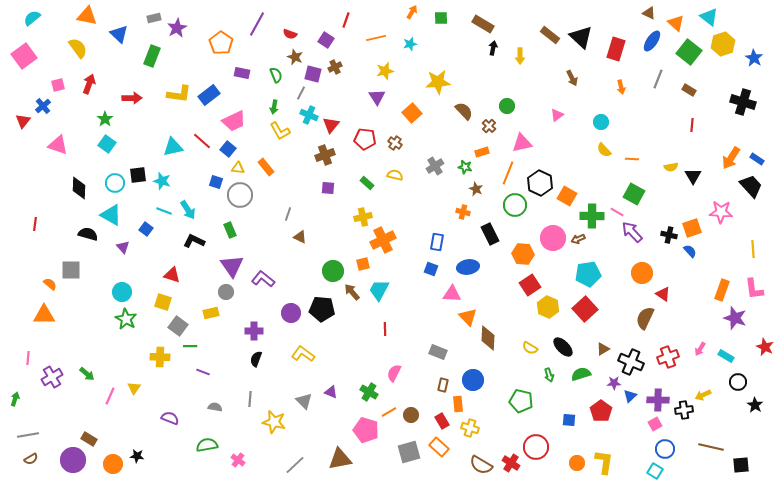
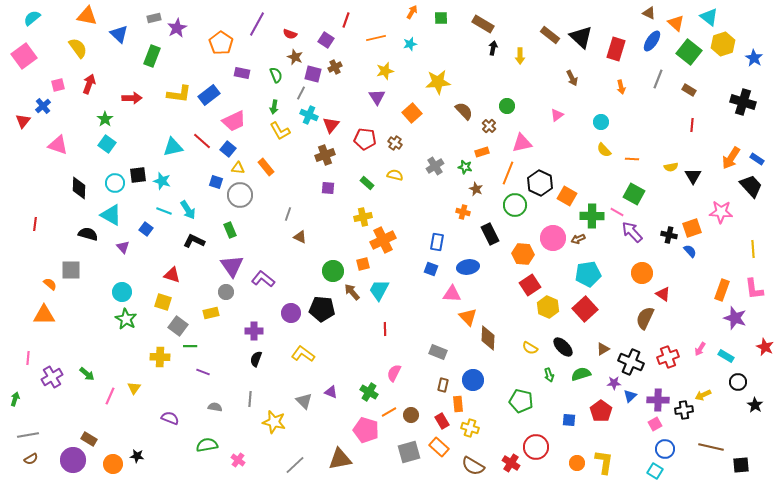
brown semicircle at (481, 465): moved 8 px left, 1 px down
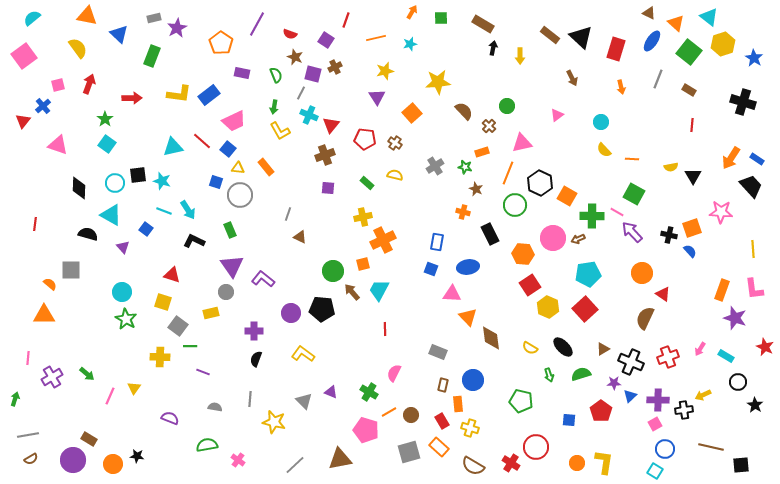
brown diamond at (488, 338): moved 3 px right; rotated 10 degrees counterclockwise
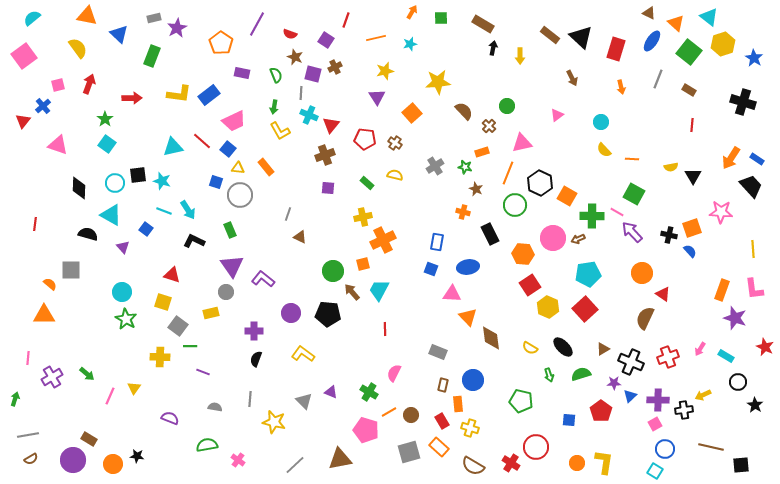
gray line at (301, 93): rotated 24 degrees counterclockwise
black pentagon at (322, 309): moved 6 px right, 5 px down
